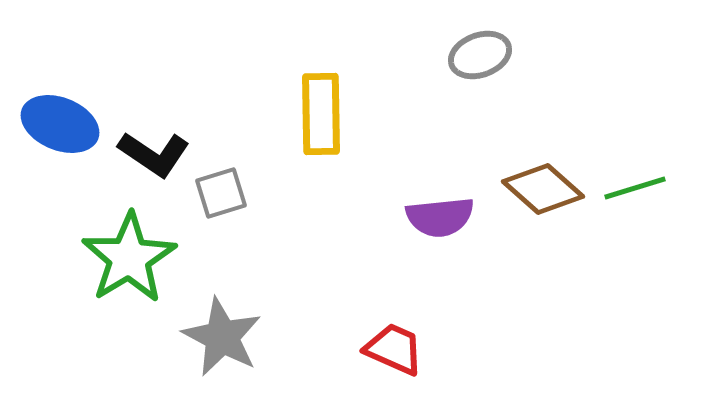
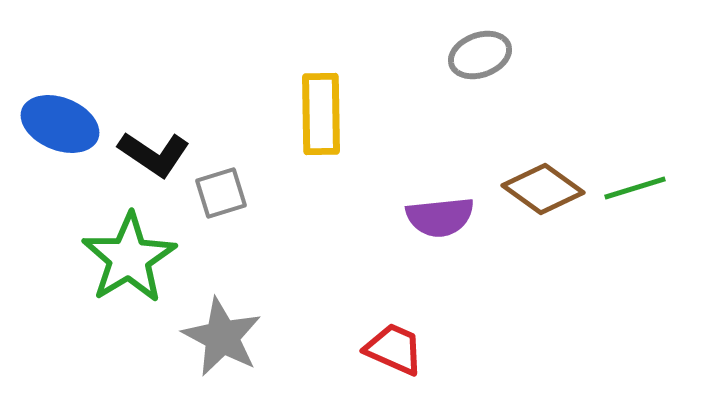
brown diamond: rotated 6 degrees counterclockwise
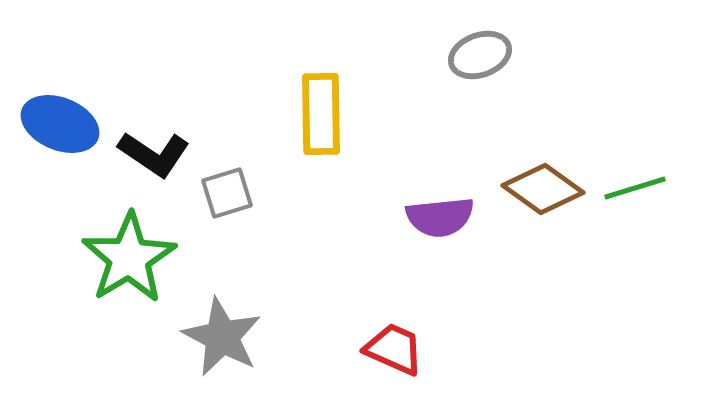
gray square: moved 6 px right
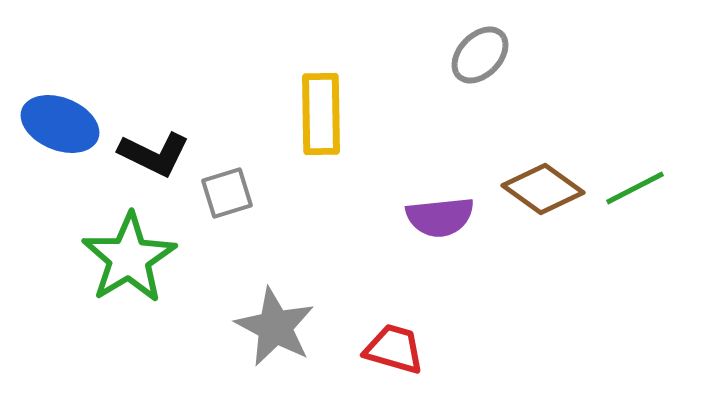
gray ellipse: rotated 26 degrees counterclockwise
black L-shape: rotated 8 degrees counterclockwise
green line: rotated 10 degrees counterclockwise
gray star: moved 53 px right, 10 px up
red trapezoid: rotated 8 degrees counterclockwise
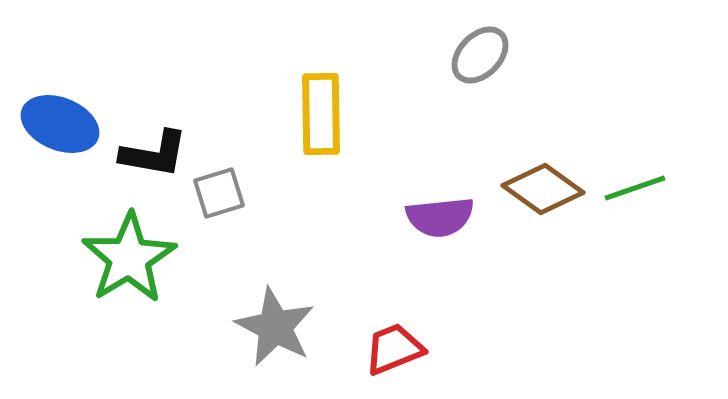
black L-shape: rotated 16 degrees counterclockwise
green line: rotated 8 degrees clockwise
gray square: moved 8 px left
red trapezoid: rotated 38 degrees counterclockwise
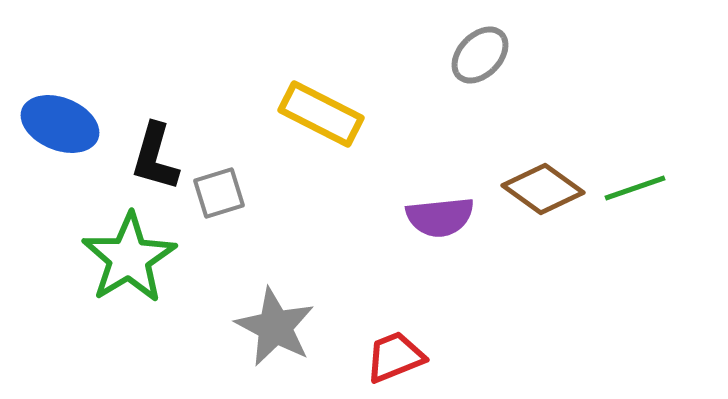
yellow rectangle: rotated 62 degrees counterclockwise
black L-shape: moved 1 px right, 3 px down; rotated 96 degrees clockwise
red trapezoid: moved 1 px right, 8 px down
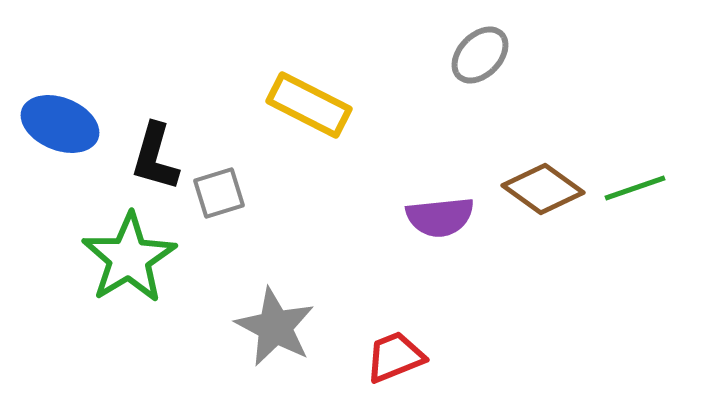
yellow rectangle: moved 12 px left, 9 px up
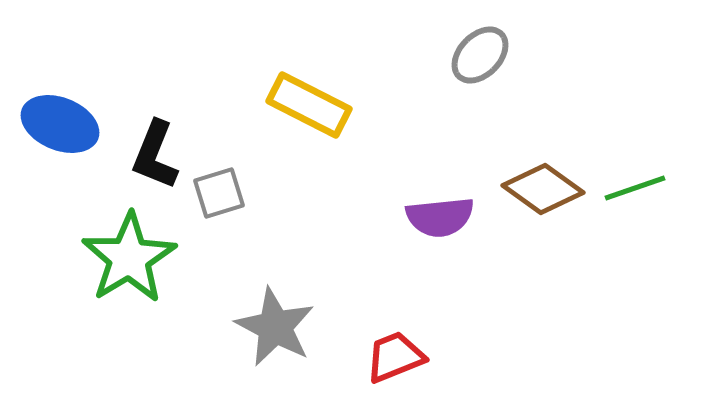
black L-shape: moved 2 px up; rotated 6 degrees clockwise
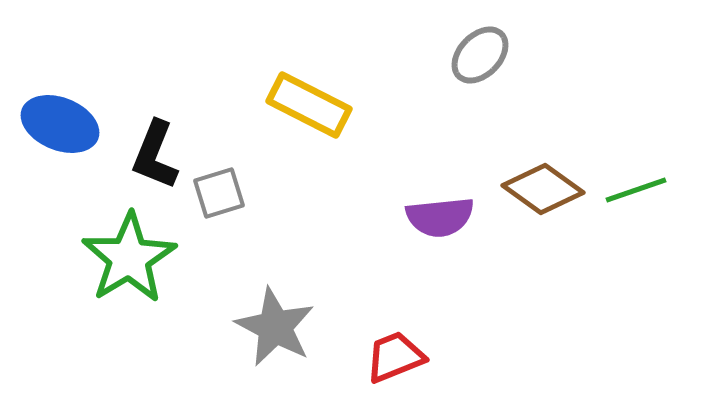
green line: moved 1 px right, 2 px down
